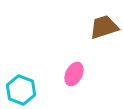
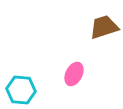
cyan hexagon: rotated 16 degrees counterclockwise
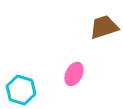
cyan hexagon: rotated 12 degrees clockwise
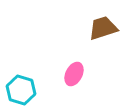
brown trapezoid: moved 1 px left, 1 px down
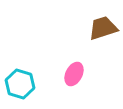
cyan hexagon: moved 1 px left, 6 px up
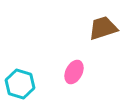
pink ellipse: moved 2 px up
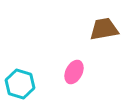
brown trapezoid: moved 1 px right, 1 px down; rotated 8 degrees clockwise
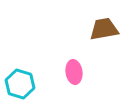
pink ellipse: rotated 35 degrees counterclockwise
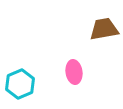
cyan hexagon: rotated 20 degrees clockwise
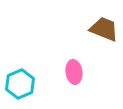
brown trapezoid: rotated 32 degrees clockwise
